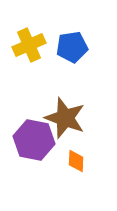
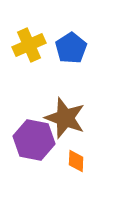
blue pentagon: moved 1 px left, 1 px down; rotated 24 degrees counterclockwise
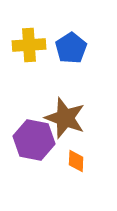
yellow cross: rotated 20 degrees clockwise
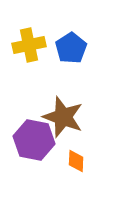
yellow cross: rotated 8 degrees counterclockwise
brown star: moved 2 px left, 1 px up
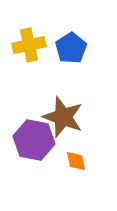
orange diamond: rotated 15 degrees counterclockwise
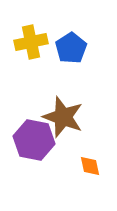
yellow cross: moved 2 px right, 3 px up
orange diamond: moved 14 px right, 5 px down
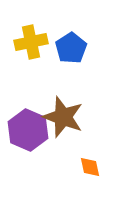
purple hexagon: moved 6 px left, 10 px up; rotated 12 degrees clockwise
orange diamond: moved 1 px down
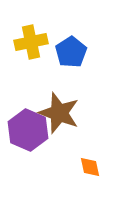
blue pentagon: moved 4 px down
brown star: moved 4 px left, 4 px up
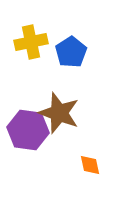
purple hexagon: rotated 15 degrees counterclockwise
orange diamond: moved 2 px up
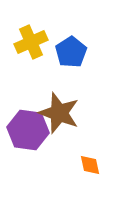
yellow cross: rotated 12 degrees counterclockwise
